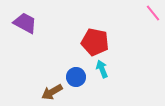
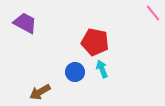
blue circle: moved 1 px left, 5 px up
brown arrow: moved 12 px left
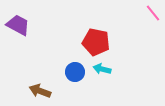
purple trapezoid: moved 7 px left, 2 px down
red pentagon: moved 1 px right
cyan arrow: rotated 54 degrees counterclockwise
brown arrow: moved 1 px up; rotated 50 degrees clockwise
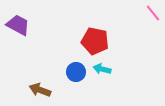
red pentagon: moved 1 px left, 1 px up
blue circle: moved 1 px right
brown arrow: moved 1 px up
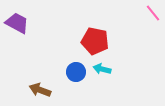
purple trapezoid: moved 1 px left, 2 px up
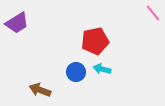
purple trapezoid: rotated 120 degrees clockwise
red pentagon: rotated 24 degrees counterclockwise
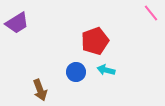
pink line: moved 2 px left
red pentagon: rotated 8 degrees counterclockwise
cyan arrow: moved 4 px right, 1 px down
brown arrow: rotated 130 degrees counterclockwise
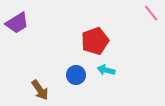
blue circle: moved 3 px down
brown arrow: rotated 15 degrees counterclockwise
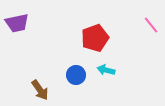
pink line: moved 12 px down
purple trapezoid: rotated 20 degrees clockwise
red pentagon: moved 3 px up
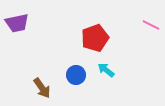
pink line: rotated 24 degrees counterclockwise
cyan arrow: rotated 24 degrees clockwise
brown arrow: moved 2 px right, 2 px up
